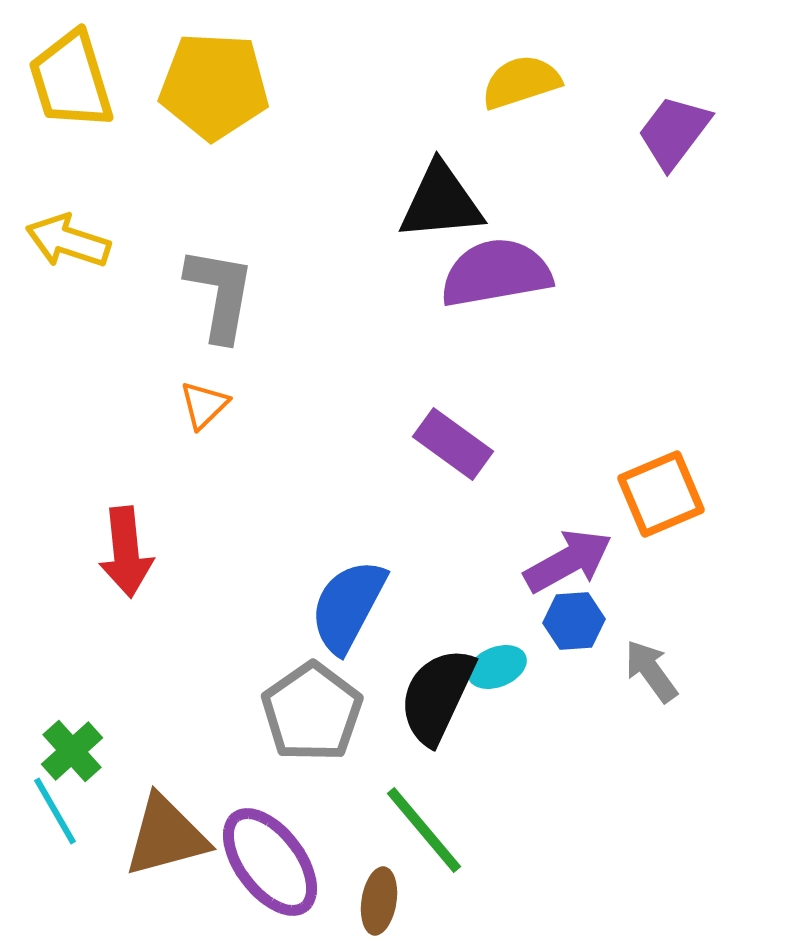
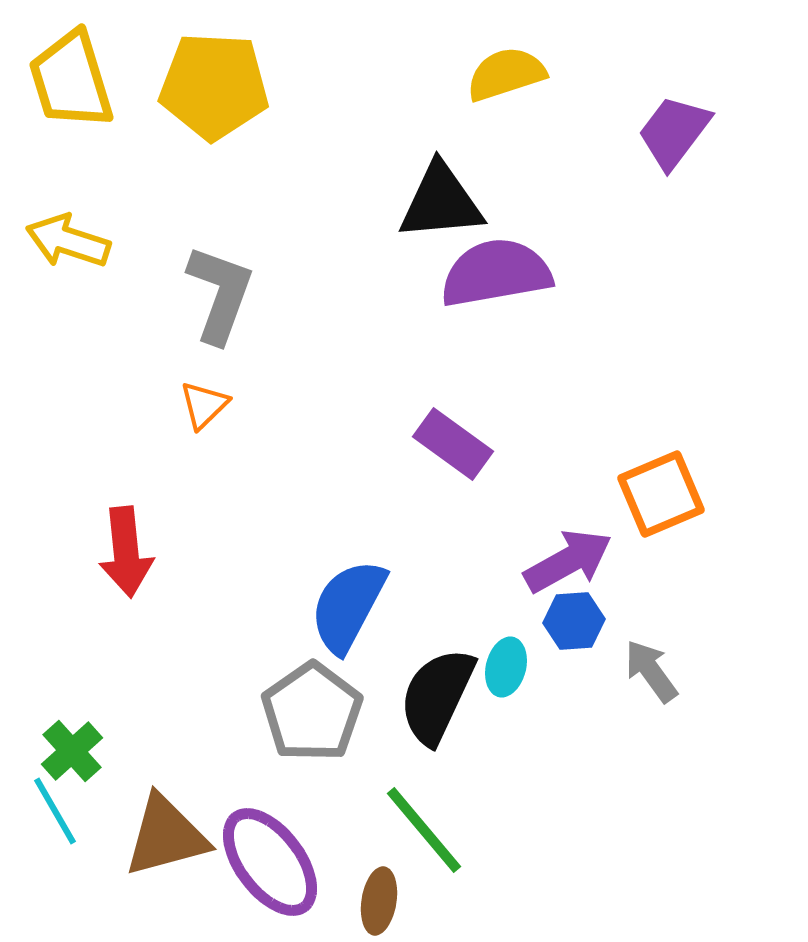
yellow semicircle: moved 15 px left, 8 px up
gray L-shape: rotated 10 degrees clockwise
cyan ellipse: moved 9 px right; rotated 54 degrees counterclockwise
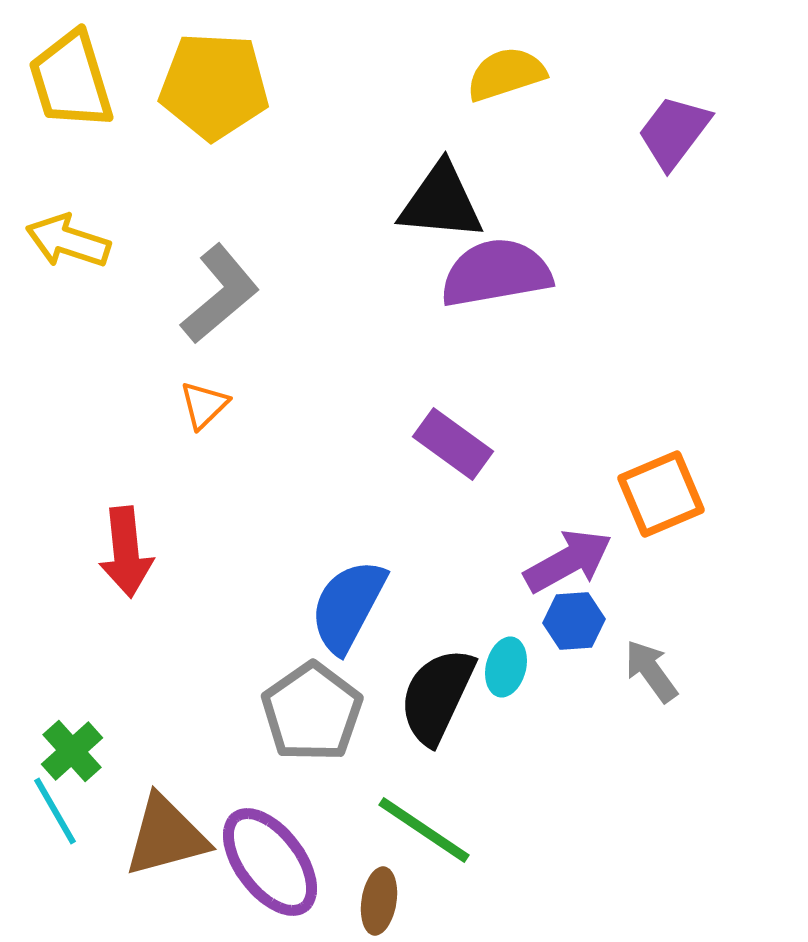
black triangle: rotated 10 degrees clockwise
gray L-shape: rotated 30 degrees clockwise
green line: rotated 16 degrees counterclockwise
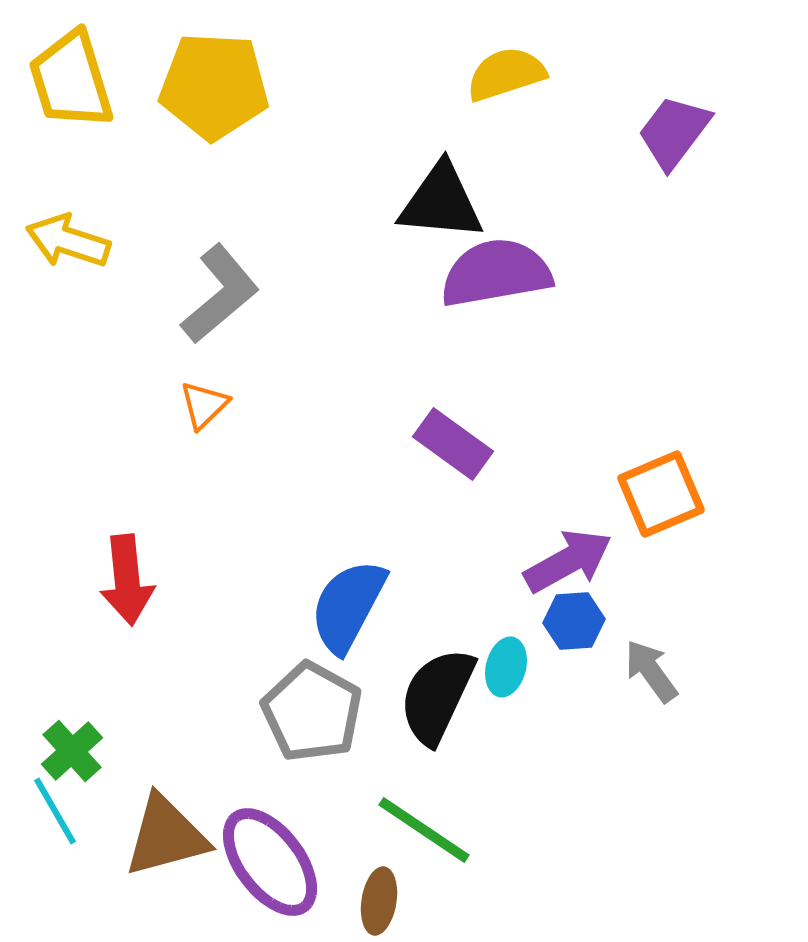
red arrow: moved 1 px right, 28 px down
gray pentagon: rotated 8 degrees counterclockwise
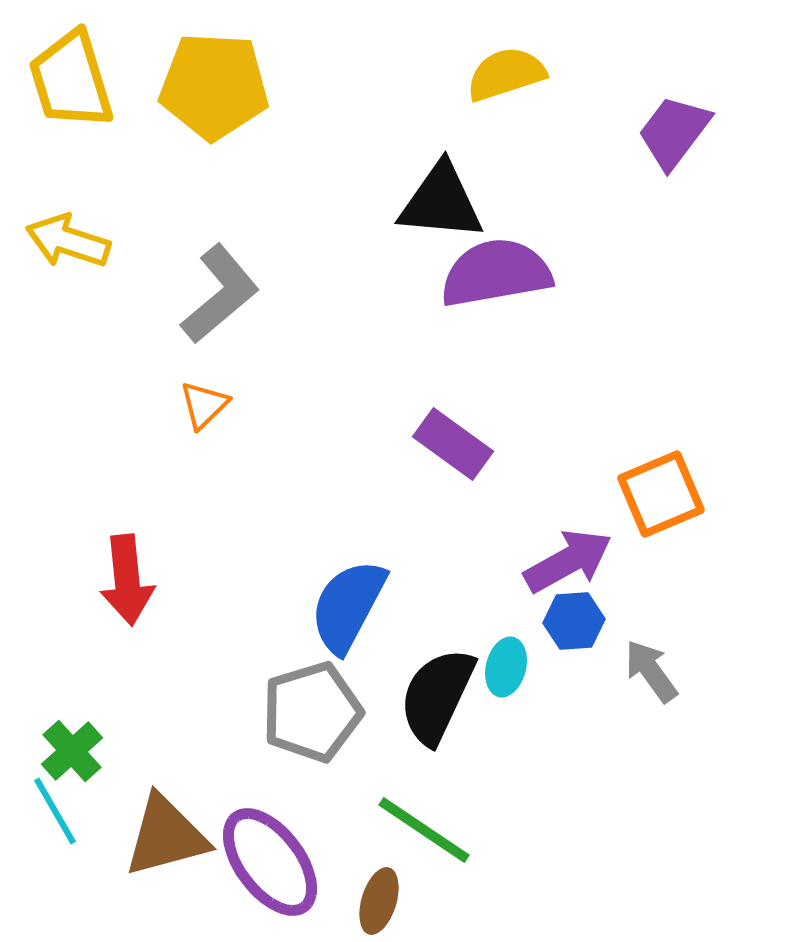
gray pentagon: rotated 26 degrees clockwise
brown ellipse: rotated 8 degrees clockwise
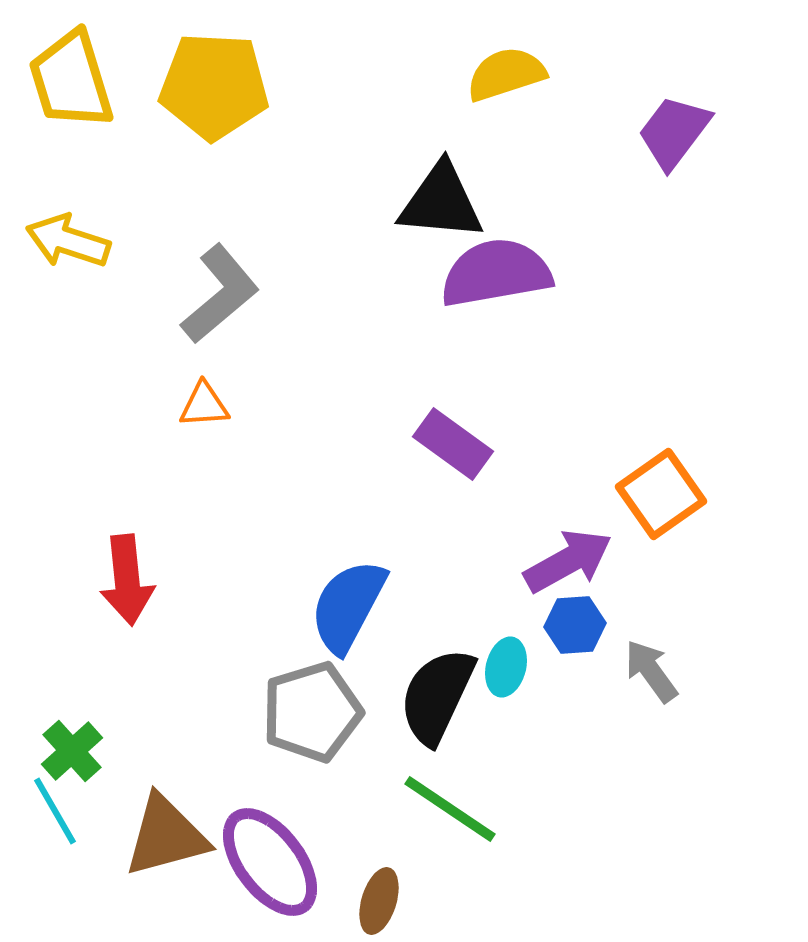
orange triangle: rotated 40 degrees clockwise
orange square: rotated 12 degrees counterclockwise
blue hexagon: moved 1 px right, 4 px down
green line: moved 26 px right, 21 px up
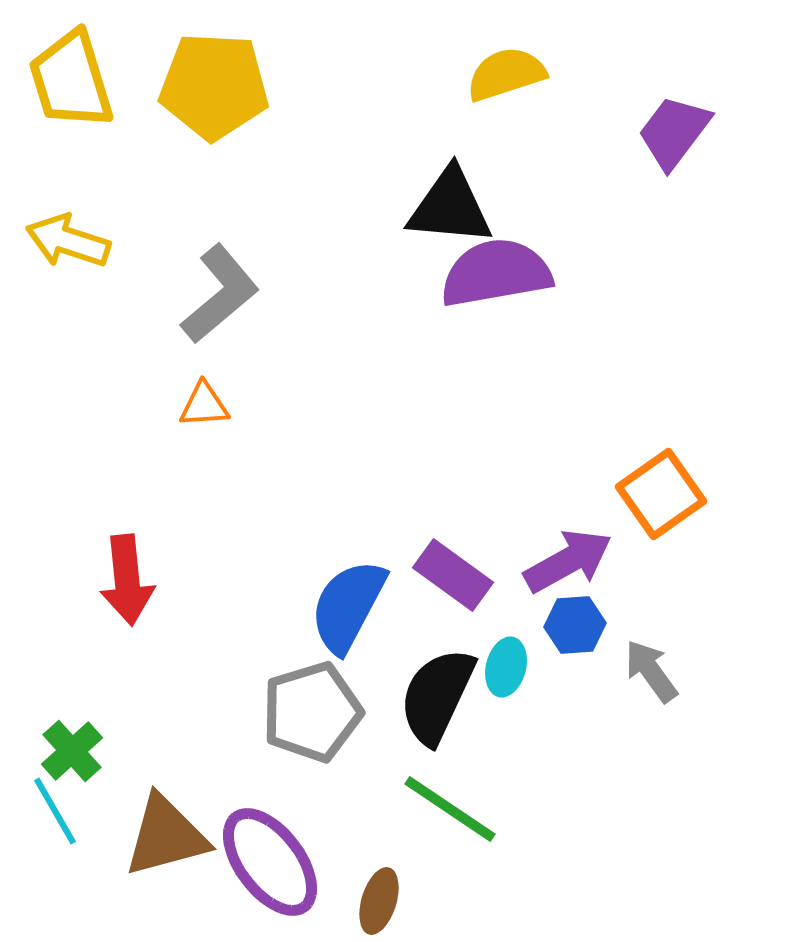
black triangle: moved 9 px right, 5 px down
purple rectangle: moved 131 px down
